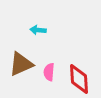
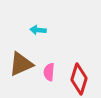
red diamond: rotated 20 degrees clockwise
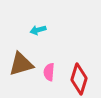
cyan arrow: rotated 21 degrees counterclockwise
brown triangle: rotated 8 degrees clockwise
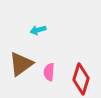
brown triangle: rotated 20 degrees counterclockwise
red diamond: moved 2 px right
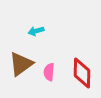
cyan arrow: moved 2 px left, 1 px down
red diamond: moved 1 px right, 6 px up; rotated 16 degrees counterclockwise
